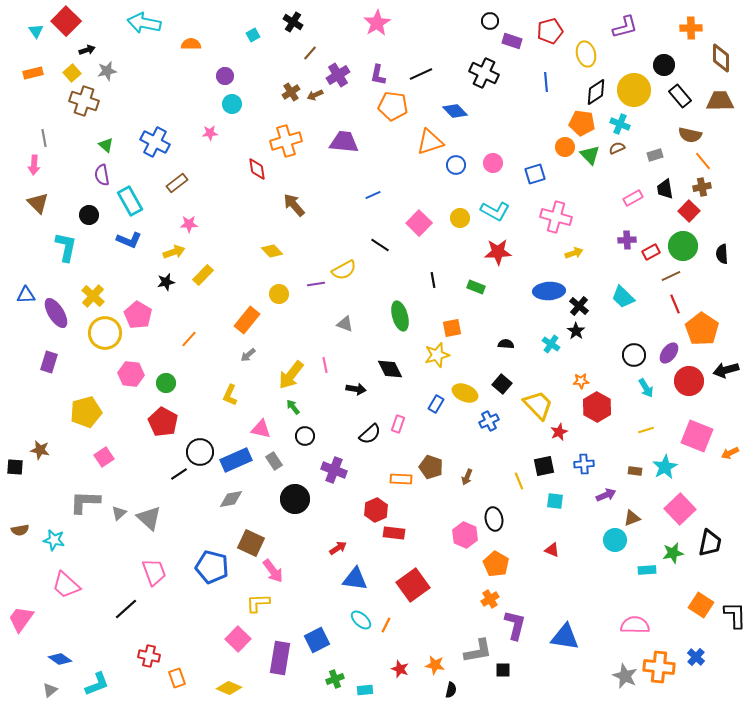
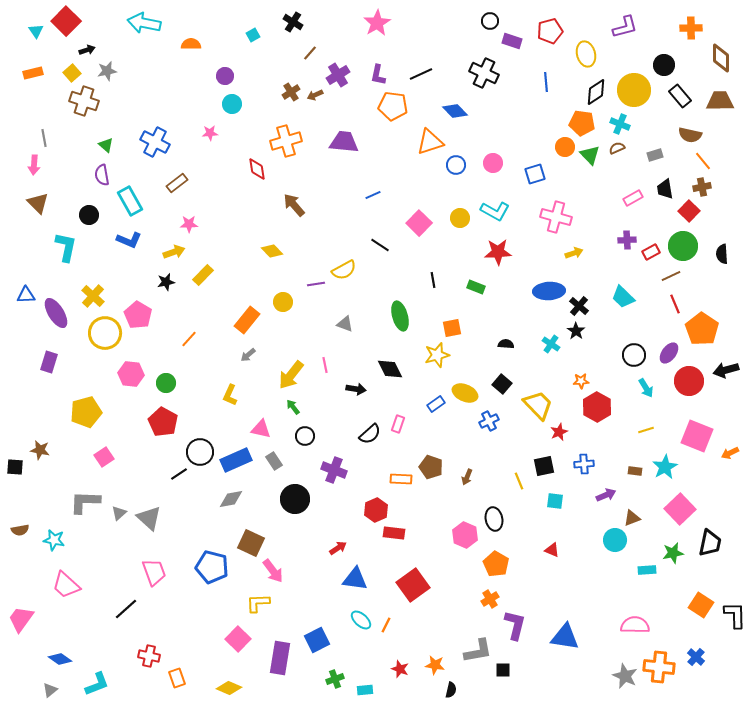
yellow circle at (279, 294): moved 4 px right, 8 px down
blue rectangle at (436, 404): rotated 24 degrees clockwise
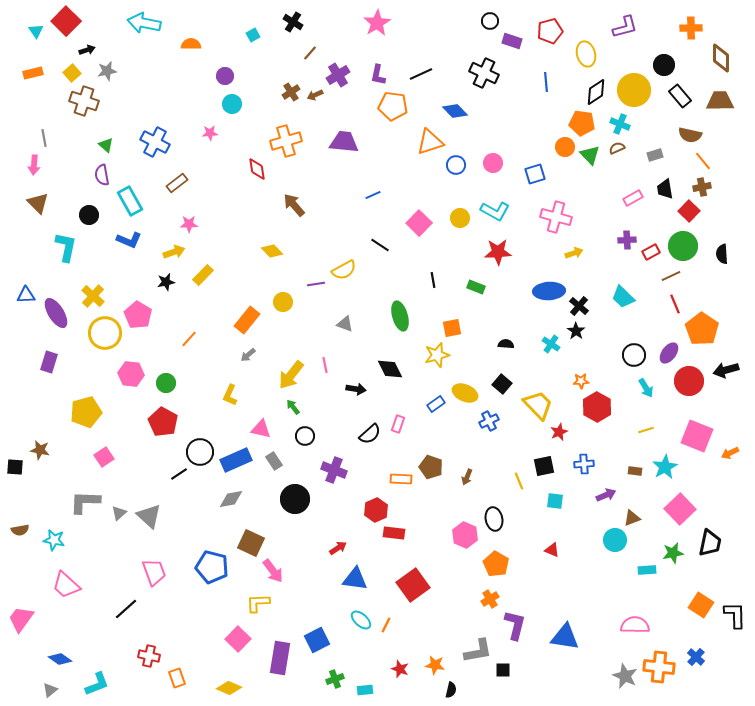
gray triangle at (149, 518): moved 2 px up
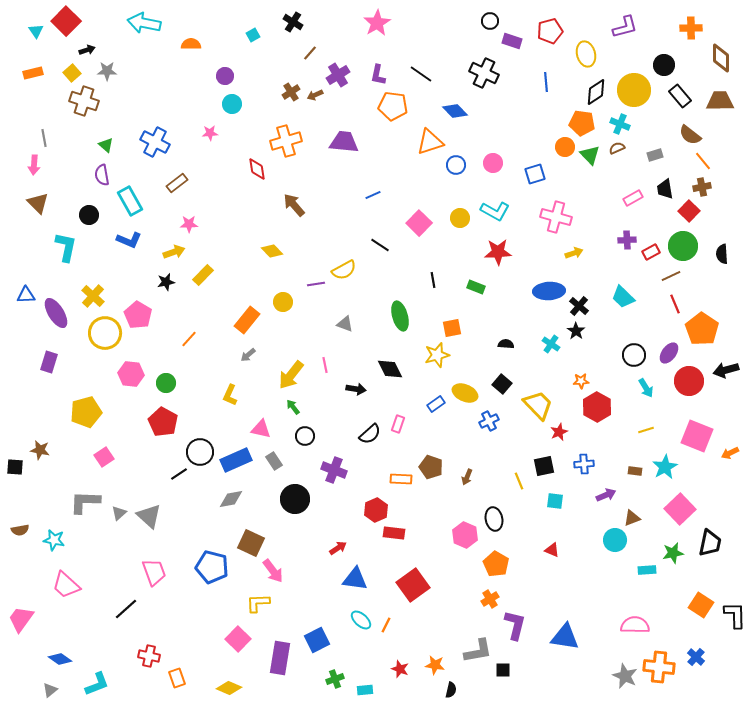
gray star at (107, 71): rotated 12 degrees clockwise
black line at (421, 74): rotated 60 degrees clockwise
brown semicircle at (690, 135): rotated 25 degrees clockwise
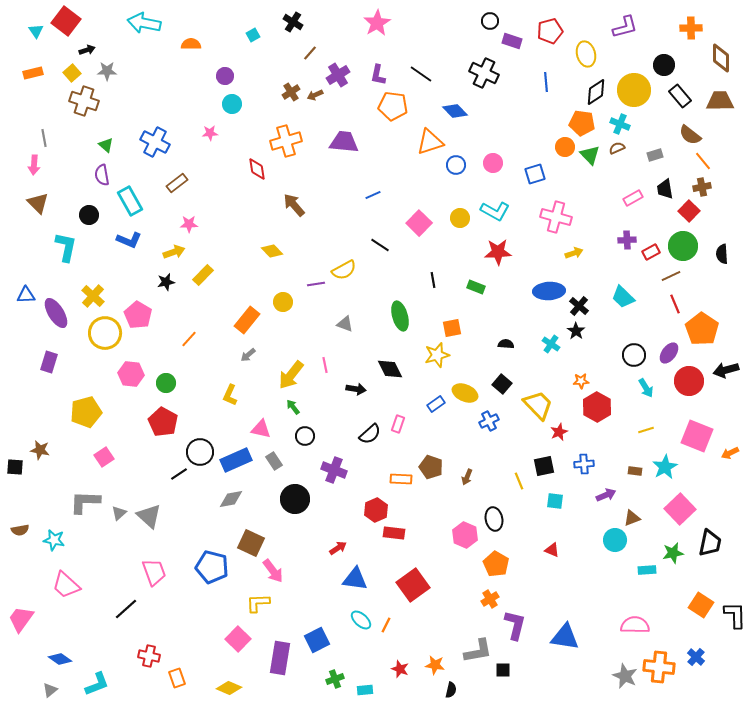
red square at (66, 21): rotated 8 degrees counterclockwise
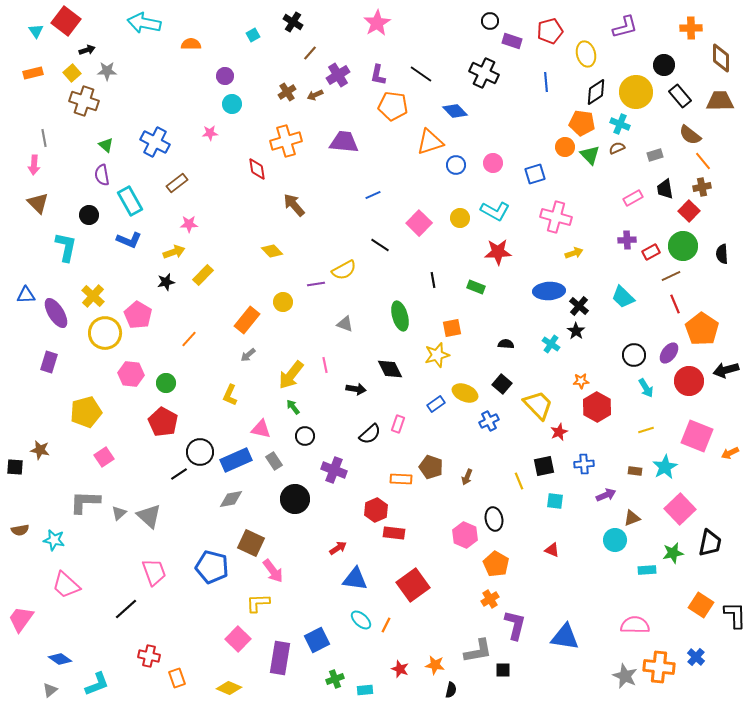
yellow circle at (634, 90): moved 2 px right, 2 px down
brown cross at (291, 92): moved 4 px left
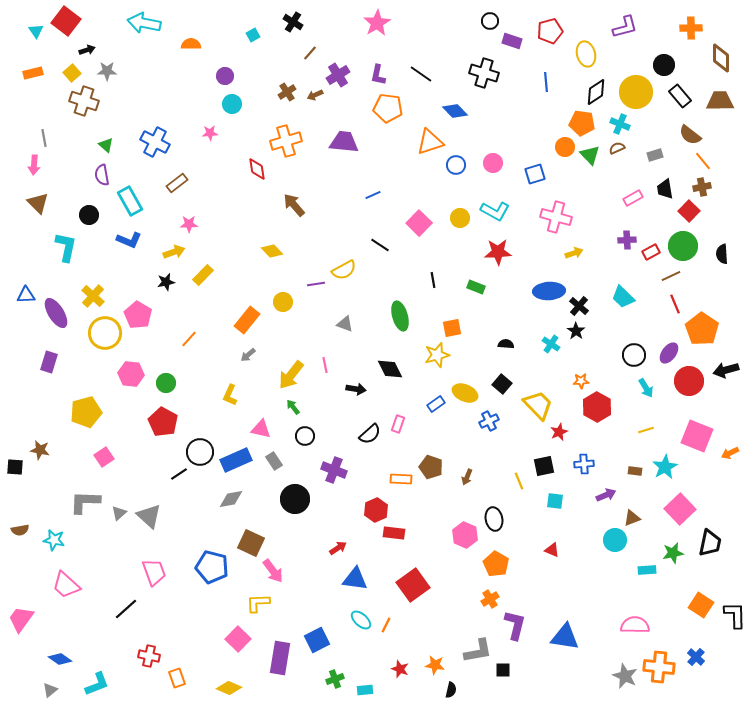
black cross at (484, 73): rotated 8 degrees counterclockwise
orange pentagon at (393, 106): moved 5 px left, 2 px down
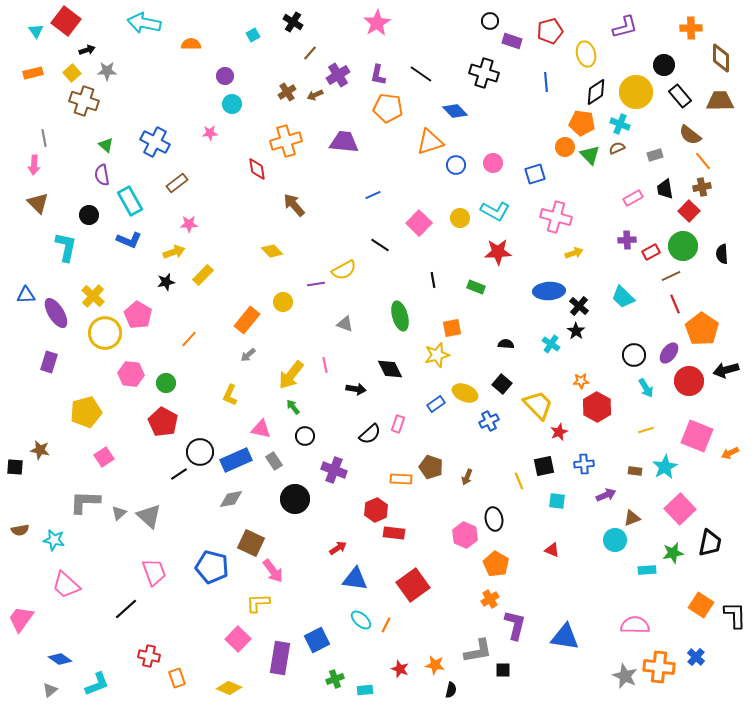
cyan square at (555, 501): moved 2 px right
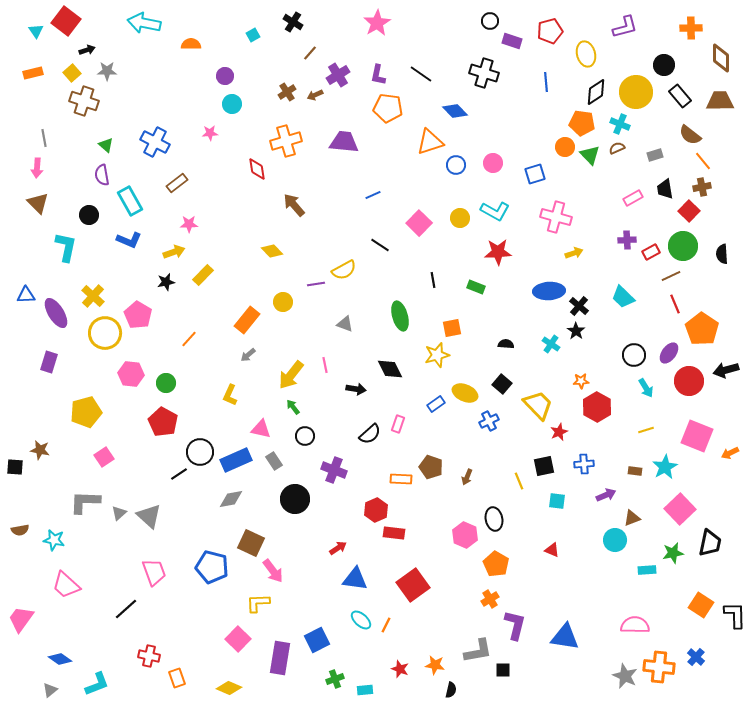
pink arrow at (34, 165): moved 3 px right, 3 px down
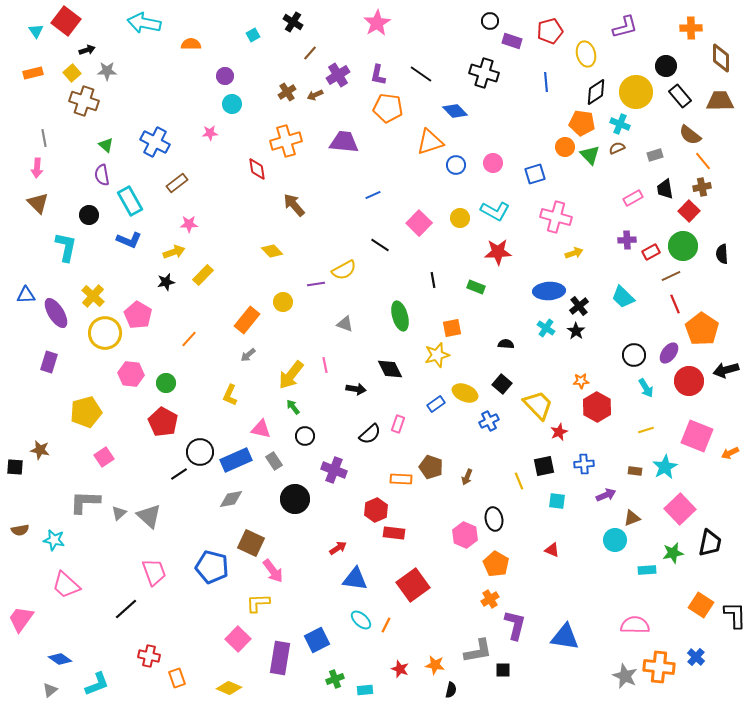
black circle at (664, 65): moved 2 px right, 1 px down
black cross at (579, 306): rotated 12 degrees clockwise
cyan cross at (551, 344): moved 5 px left, 16 px up
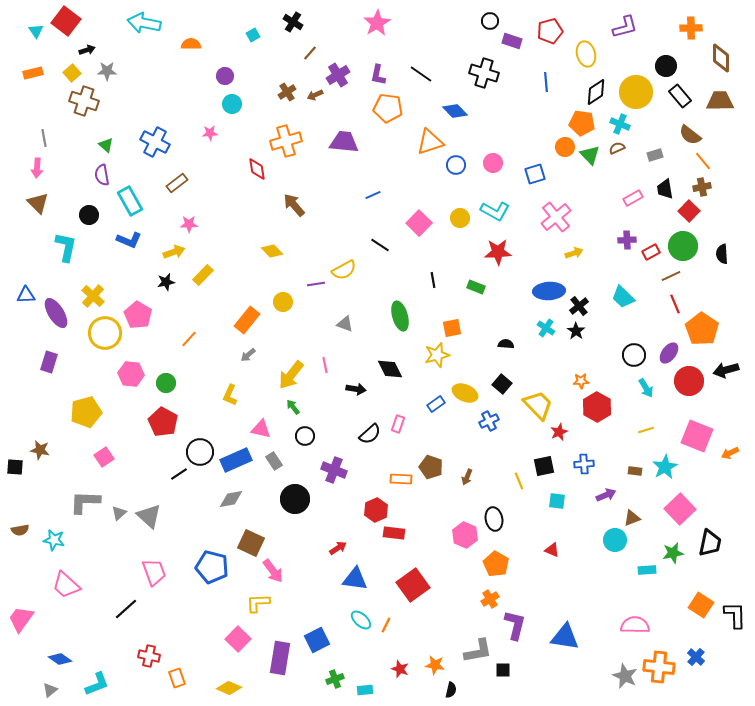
pink cross at (556, 217): rotated 36 degrees clockwise
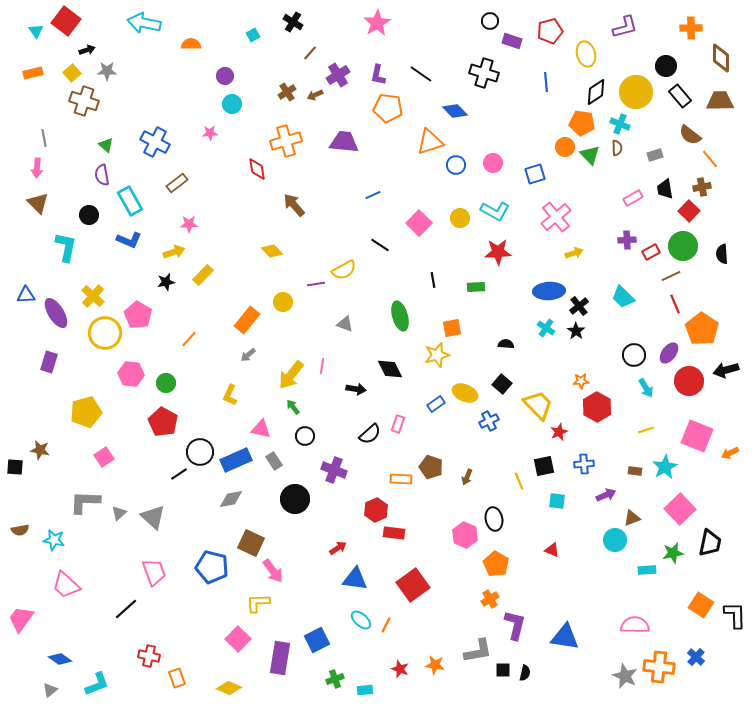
brown semicircle at (617, 148): rotated 112 degrees clockwise
orange line at (703, 161): moved 7 px right, 2 px up
green rectangle at (476, 287): rotated 24 degrees counterclockwise
pink line at (325, 365): moved 3 px left, 1 px down; rotated 21 degrees clockwise
gray triangle at (149, 516): moved 4 px right, 1 px down
black semicircle at (451, 690): moved 74 px right, 17 px up
